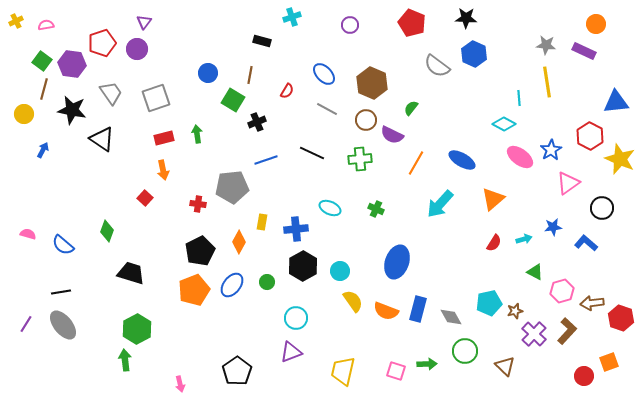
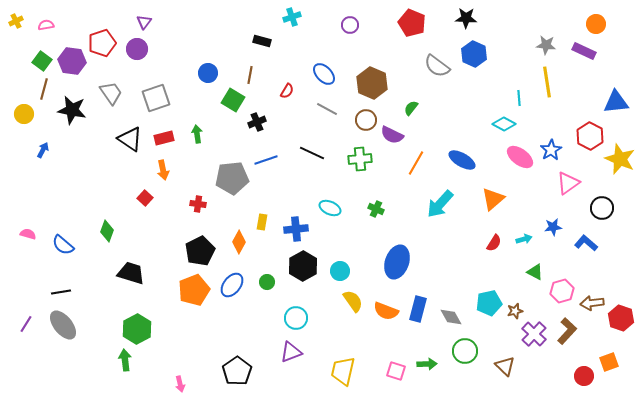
purple hexagon at (72, 64): moved 3 px up
black triangle at (102, 139): moved 28 px right
gray pentagon at (232, 187): moved 9 px up
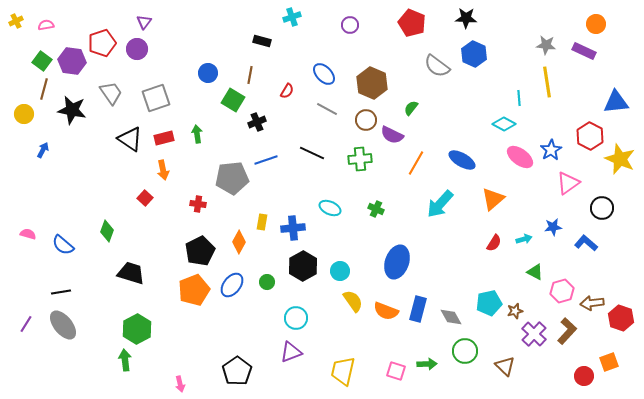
blue cross at (296, 229): moved 3 px left, 1 px up
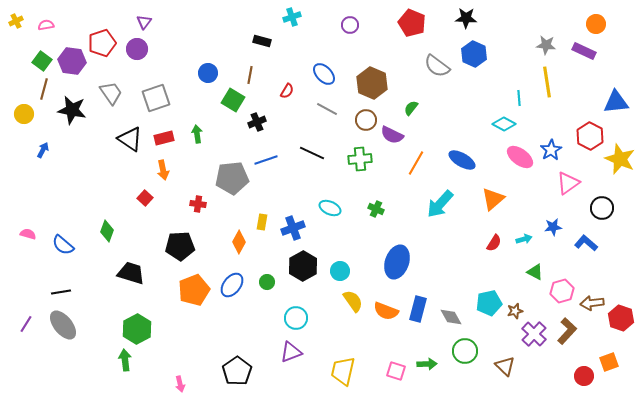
blue cross at (293, 228): rotated 15 degrees counterclockwise
black pentagon at (200, 251): moved 20 px left, 5 px up; rotated 24 degrees clockwise
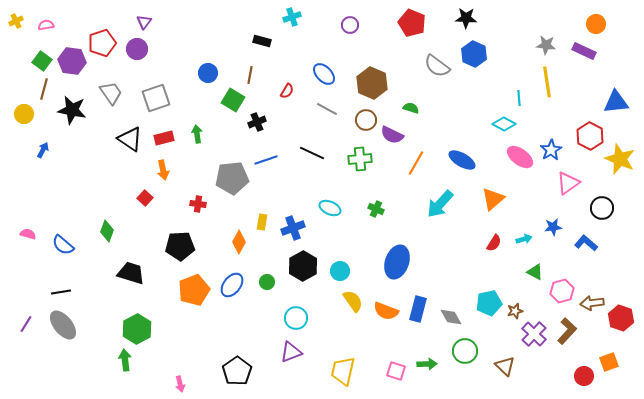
green semicircle at (411, 108): rotated 70 degrees clockwise
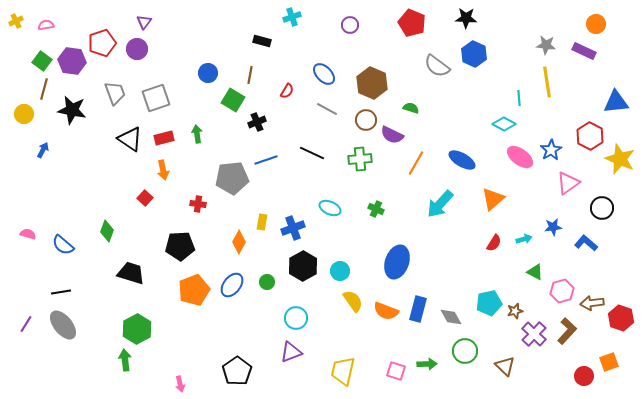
gray trapezoid at (111, 93): moved 4 px right; rotated 15 degrees clockwise
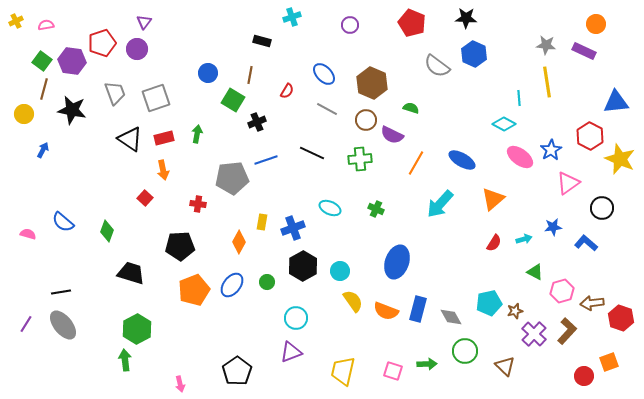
green arrow at (197, 134): rotated 18 degrees clockwise
blue semicircle at (63, 245): moved 23 px up
pink square at (396, 371): moved 3 px left
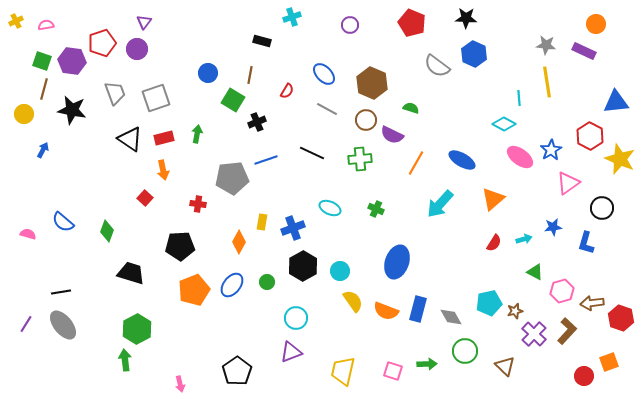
green square at (42, 61): rotated 18 degrees counterclockwise
blue L-shape at (586, 243): rotated 115 degrees counterclockwise
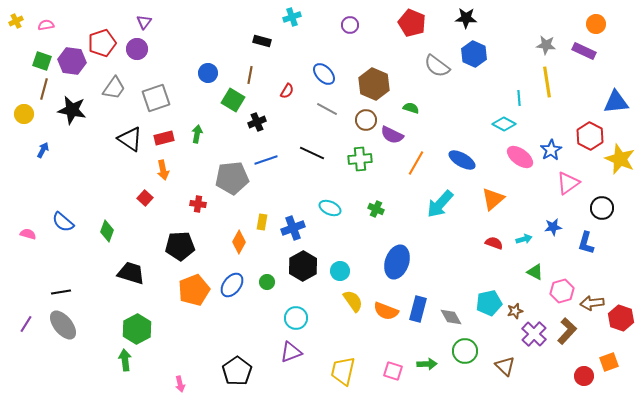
brown hexagon at (372, 83): moved 2 px right, 1 px down
gray trapezoid at (115, 93): moved 1 px left, 5 px up; rotated 55 degrees clockwise
red semicircle at (494, 243): rotated 102 degrees counterclockwise
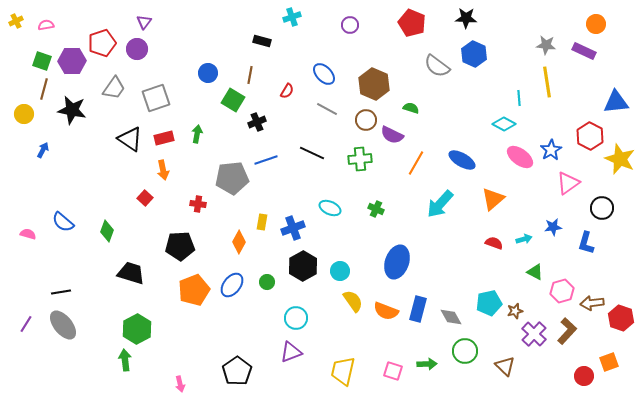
purple hexagon at (72, 61): rotated 8 degrees counterclockwise
